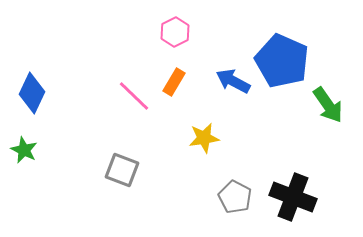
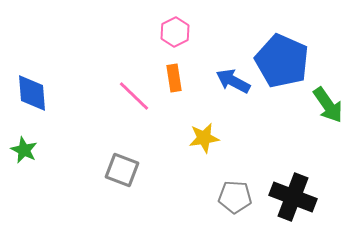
orange rectangle: moved 4 px up; rotated 40 degrees counterclockwise
blue diamond: rotated 30 degrees counterclockwise
gray pentagon: rotated 24 degrees counterclockwise
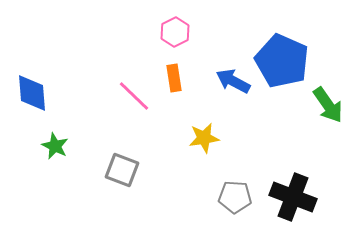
green star: moved 31 px right, 4 px up
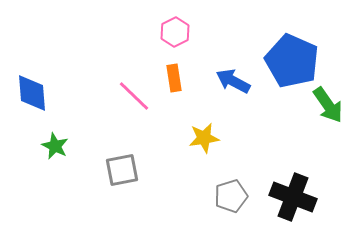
blue pentagon: moved 10 px right
gray square: rotated 32 degrees counterclockwise
gray pentagon: moved 4 px left, 1 px up; rotated 20 degrees counterclockwise
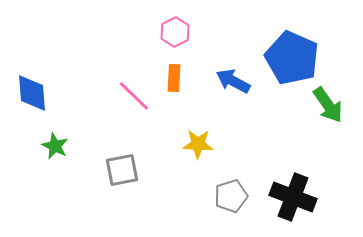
blue pentagon: moved 3 px up
orange rectangle: rotated 12 degrees clockwise
yellow star: moved 6 px left, 6 px down; rotated 12 degrees clockwise
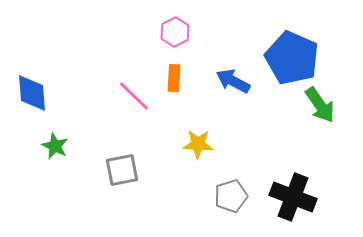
green arrow: moved 8 px left
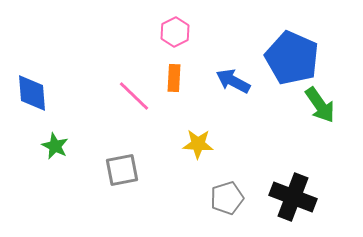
gray pentagon: moved 4 px left, 2 px down
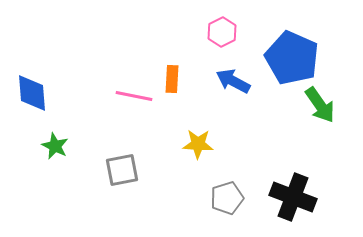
pink hexagon: moved 47 px right
orange rectangle: moved 2 px left, 1 px down
pink line: rotated 33 degrees counterclockwise
